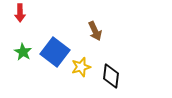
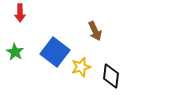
green star: moved 8 px left
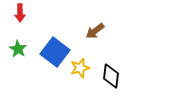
brown arrow: rotated 78 degrees clockwise
green star: moved 3 px right, 3 px up
yellow star: moved 1 px left, 1 px down
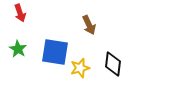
red arrow: rotated 18 degrees counterclockwise
brown arrow: moved 6 px left, 6 px up; rotated 78 degrees counterclockwise
blue square: rotated 28 degrees counterclockwise
black diamond: moved 2 px right, 12 px up
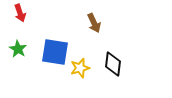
brown arrow: moved 5 px right, 2 px up
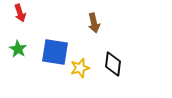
brown arrow: rotated 12 degrees clockwise
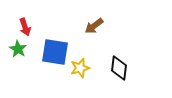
red arrow: moved 5 px right, 14 px down
brown arrow: moved 3 px down; rotated 66 degrees clockwise
black diamond: moved 6 px right, 4 px down
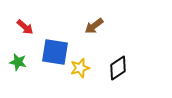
red arrow: rotated 30 degrees counterclockwise
green star: moved 13 px down; rotated 18 degrees counterclockwise
black diamond: moved 1 px left; rotated 50 degrees clockwise
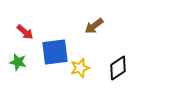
red arrow: moved 5 px down
blue square: rotated 16 degrees counterclockwise
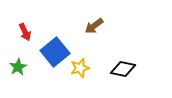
red arrow: rotated 24 degrees clockwise
blue square: rotated 32 degrees counterclockwise
green star: moved 5 px down; rotated 30 degrees clockwise
black diamond: moved 5 px right, 1 px down; rotated 45 degrees clockwise
